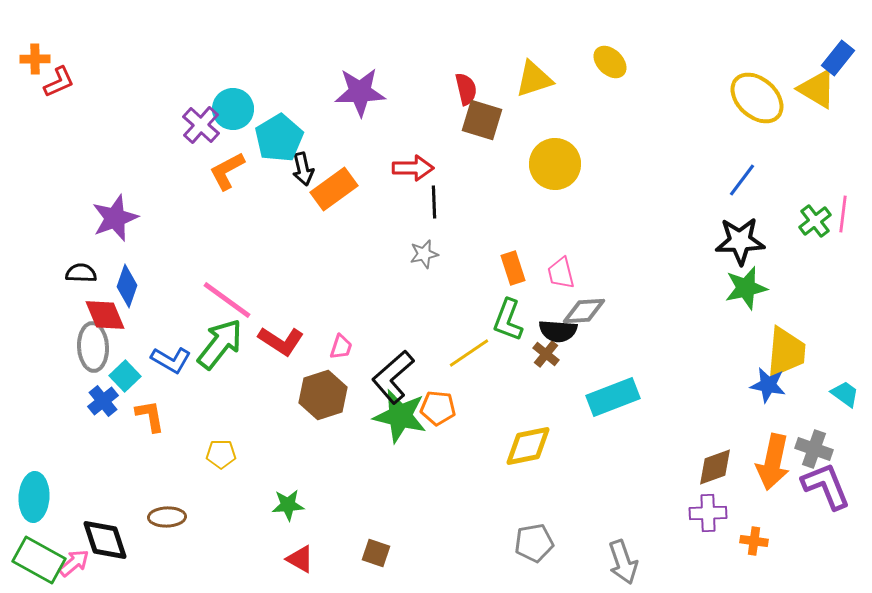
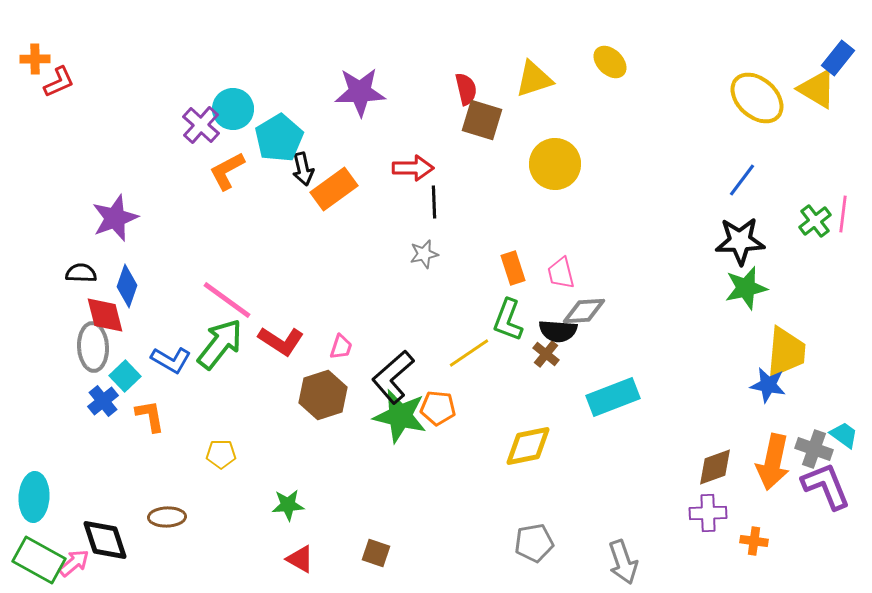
red diamond at (105, 315): rotated 9 degrees clockwise
cyan trapezoid at (845, 394): moved 1 px left, 41 px down
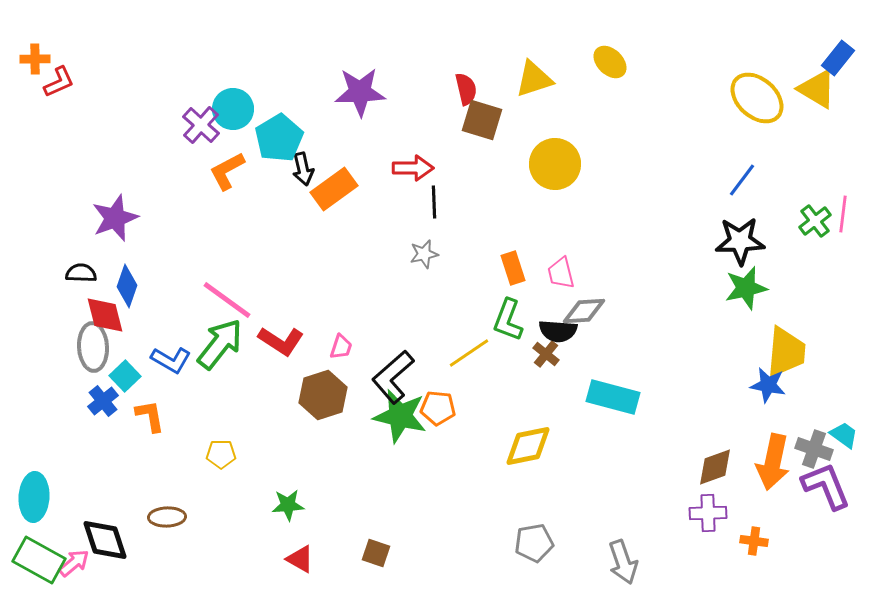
cyan rectangle at (613, 397): rotated 36 degrees clockwise
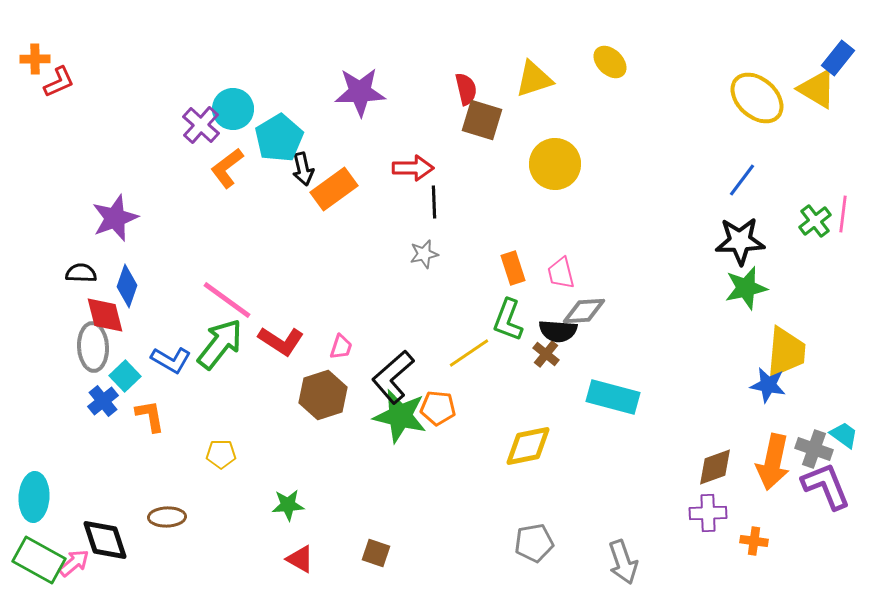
orange L-shape at (227, 171): moved 3 px up; rotated 9 degrees counterclockwise
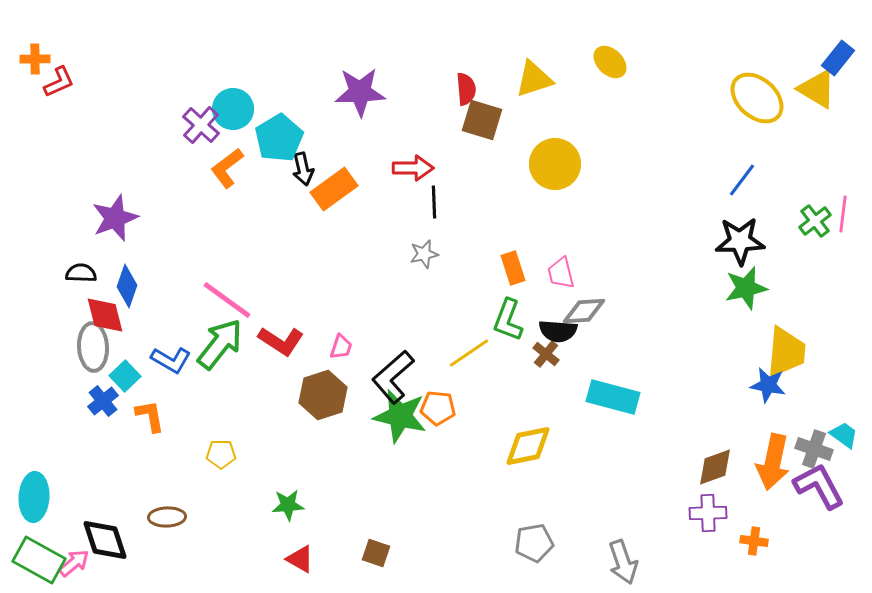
red semicircle at (466, 89): rotated 8 degrees clockwise
purple L-shape at (826, 486): moved 7 px left; rotated 6 degrees counterclockwise
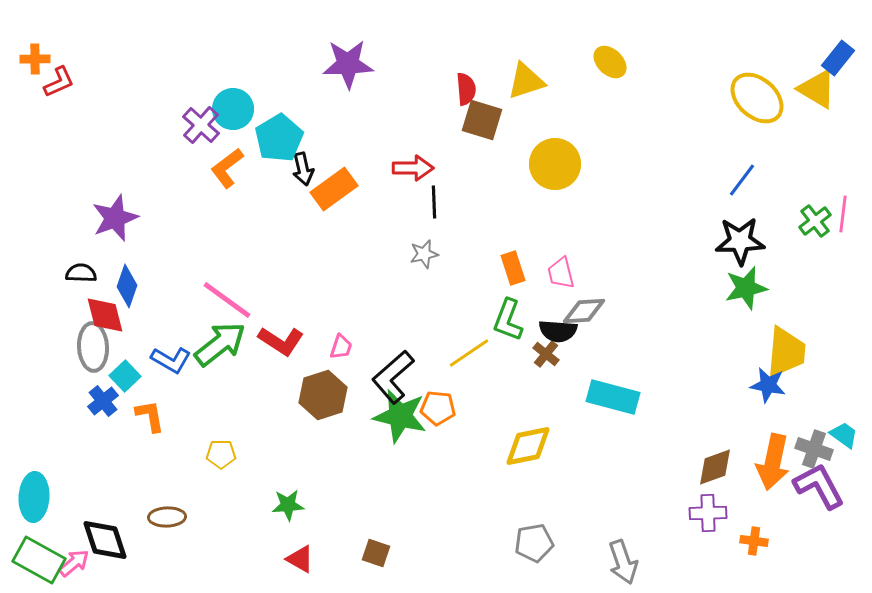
yellow triangle at (534, 79): moved 8 px left, 2 px down
purple star at (360, 92): moved 12 px left, 28 px up
green arrow at (220, 344): rotated 14 degrees clockwise
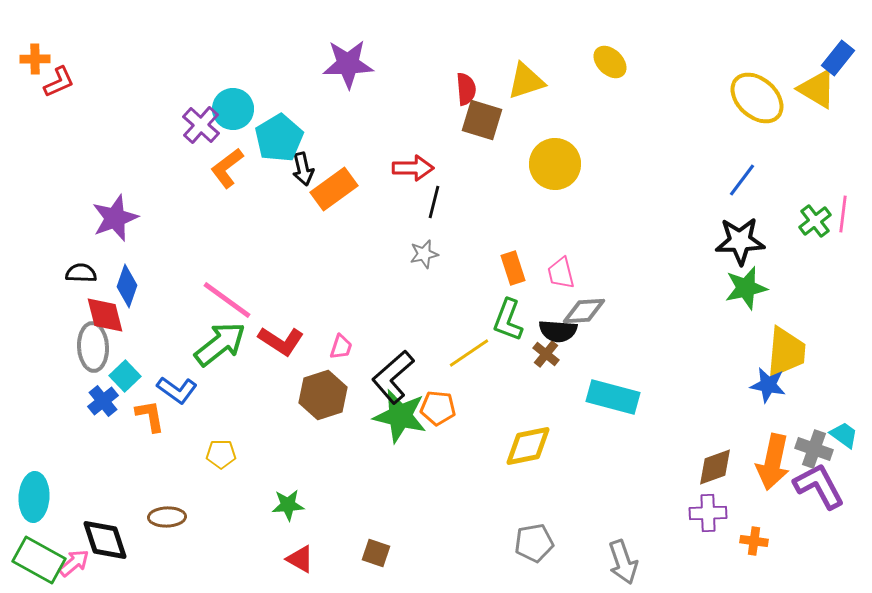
black line at (434, 202): rotated 16 degrees clockwise
blue L-shape at (171, 360): moved 6 px right, 30 px down; rotated 6 degrees clockwise
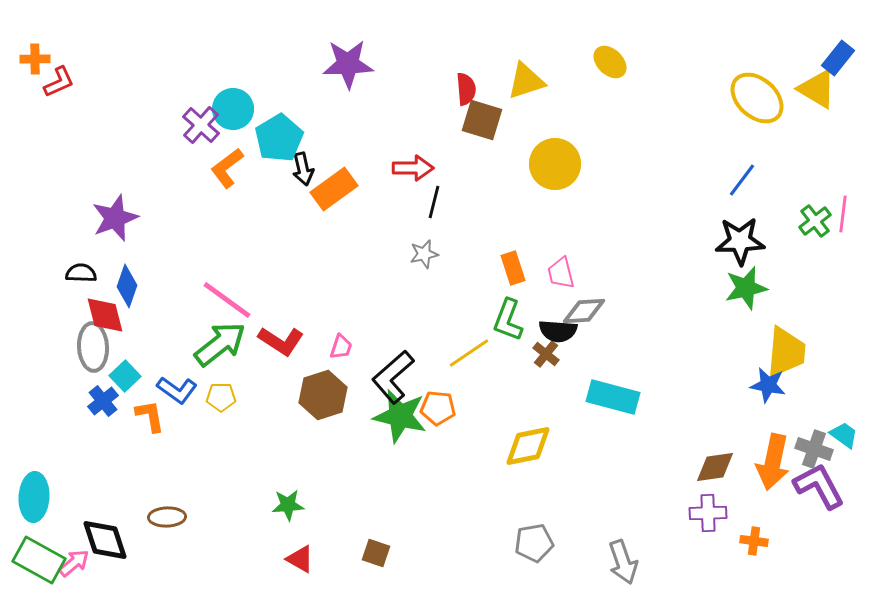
yellow pentagon at (221, 454): moved 57 px up
brown diamond at (715, 467): rotated 12 degrees clockwise
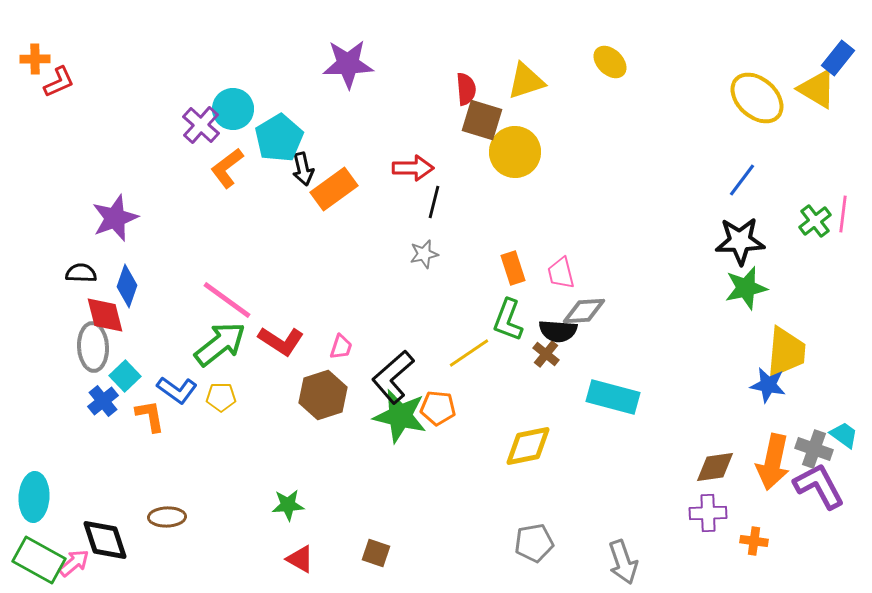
yellow circle at (555, 164): moved 40 px left, 12 px up
